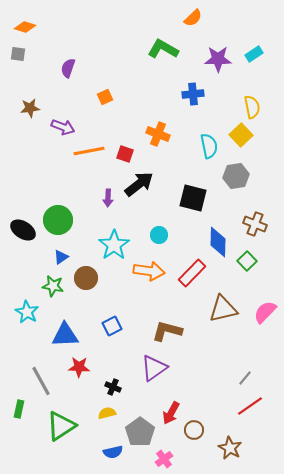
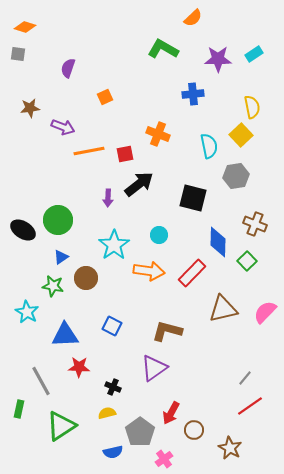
red square at (125, 154): rotated 30 degrees counterclockwise
blue square at (112, 326): rotated 36 degrees counterclockwise
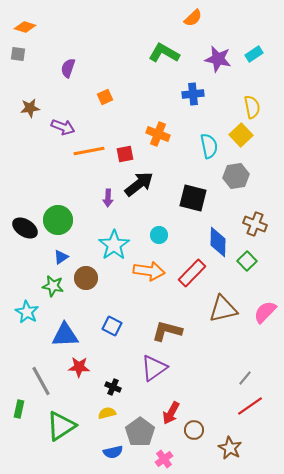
green L-shape at (163, 49): moved 1 px right, 4 px down
purple star at (218, 59): rotated 12 degrees clockwise
black ellipse at (23, 230): moved 2 px right, 2 px up
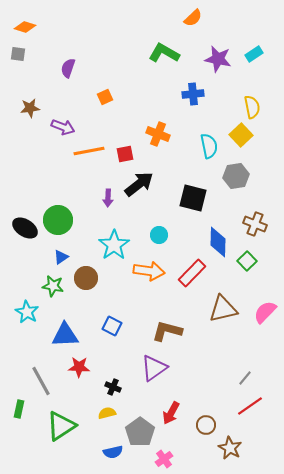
brown circle at (194, 430): moved 12 px right, 5 px up
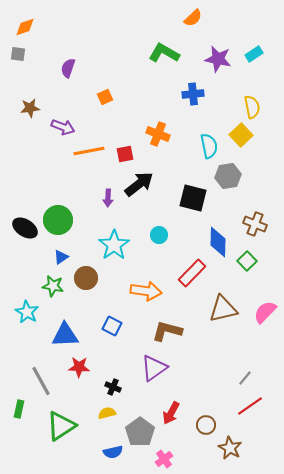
orange diamond at (25, 27): rotated 35 degrees counterclockwise
gray hexagon at (236, 176): moved 8 px left
orange arrow at (149, 271): moved 3 px left, 20 px down
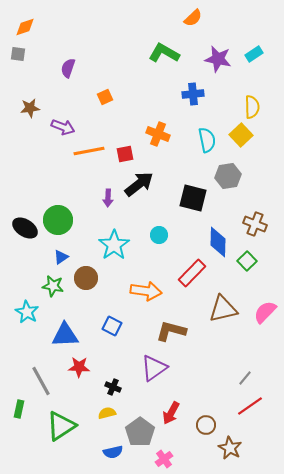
yellow semicircle at (252, 107): rotated 10 degrees clockwise
cyan semicircle at (209, 146): moved 2 px left, 6 px up
brown L-shape at (167, 331): moved 4 px right
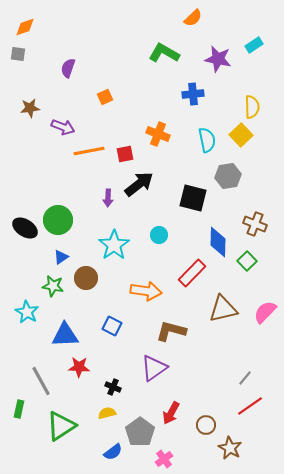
cyan rectangle at (254, 54): moved 9 px up
blue semicircle at (113, 452): rotated 24 degrees counterclockwise
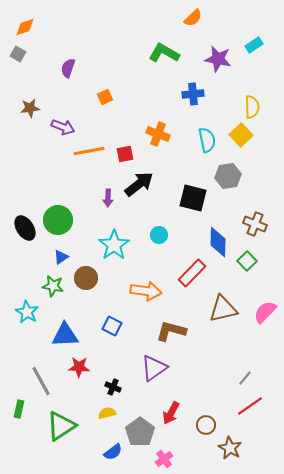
gray square at (18, 54): rotated 21 degrees clockwise
black ellipse at (25, 228): rotated 25 degrees clockwise
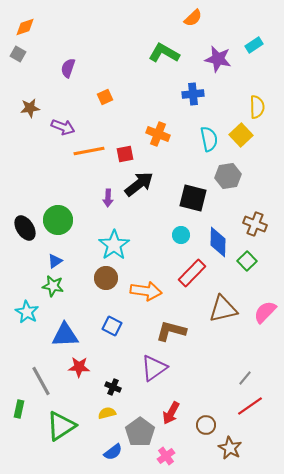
yellow semicircle at (252, 107): moved 5 px right
cyan semicircle at (207, 140): moved 2 px right, 1 px up
cyan circle at (159, 235): moved 22 px right
blue triangle at (61, 257): moved 6 px left, 4 px down
brown circle at (86, 278): moved 20 px right
pink cross at (164, 459): moved 2 px right, 3 px up
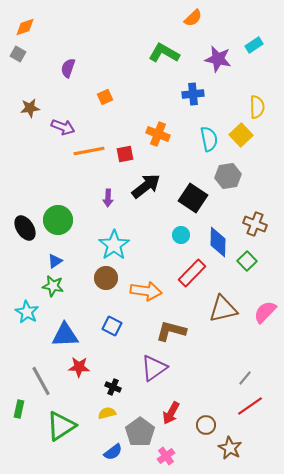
black arrow at (139, 184): moved 7 px right, 2 px down
black square at (193, 198): rotated 20 degrees clockwise
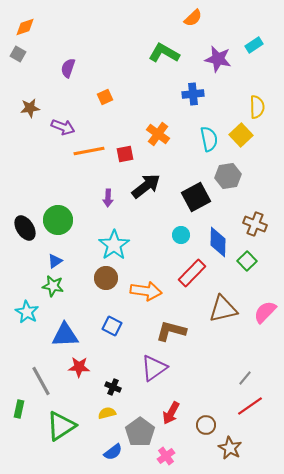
orange cross at (158, 134): rotated 15 degrees clockwise
black square at (193, 198): moved 3 px right, 1 px up; rotated 28 degrees clockwise
